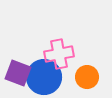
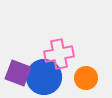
orange circle: moved 1 px left, 1 px down
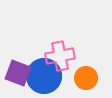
pink cross: moved 1 px right, 2 px down
blue circle: moved 1 px up
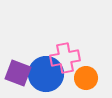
pink cross: moved 5 px right, 2 px down
blue circle: moved 2 px right, 2 px up
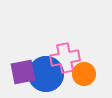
purple square: moved 5 px right, 1 px up; rotated 32 degrees counterclockwise
orange circle: moved 2 px left, 4 px up
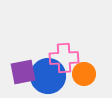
pink cross: moved 1 px left; rotated 8 degrees clockwise
blue circle: moved 2 px right, 2 px down
